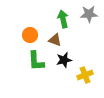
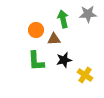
gray star: moved 1 px left
orange circle: moved 6 px right, 5 px up
brown triangle: moved 1 px left, 1 px up; rotated 24 degrees counterclockwise
yellow cross: rotated 35 degrees counterclockwise
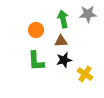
brown triangle: moved 7 px right, 2 px down
yellow cross: moved 1 px up
